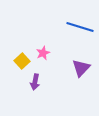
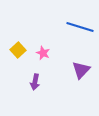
pink star: rotated 24 degrees counterclockwise
yellow square: moved 4 px left, 11 px up
purple triangle: moved 2 px down
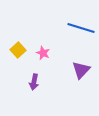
blue line: moved 1 px right, 1 px down
purple arrow: moved 1 px left
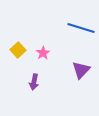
pink star: rotated 16 degrees clockwise
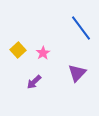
blue line: rotated 36 degrees clockwise
purple triangle: moved 4 px left, 3 px down
purple arrow: rotated 35 degrees clockwise
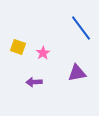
yellow square: moved 3 px up; rotated 28 degrees counterclockwise
purple triangle: rotated 36 degrees clockwise
purple arrow: rotated 42 degrees clockwise
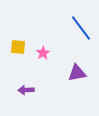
yellow square: rotated 14 degrees counterclockwise
purple arrow: moved 8 px left, 8 px down
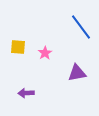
blue line: moved 1 px up
pink star: moved 2 px right
purple arrow: moved 3 px down
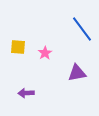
blue line: moved 1 px right, 2 px down
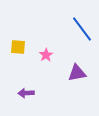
pink star: moved 1 px right, 2 px down
